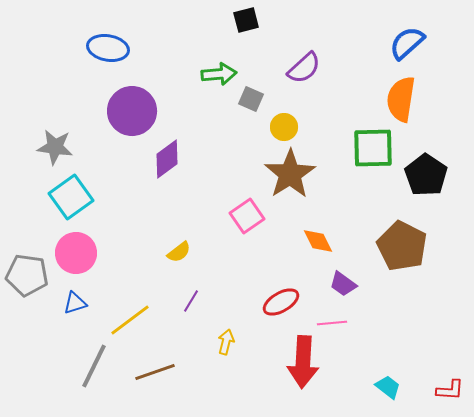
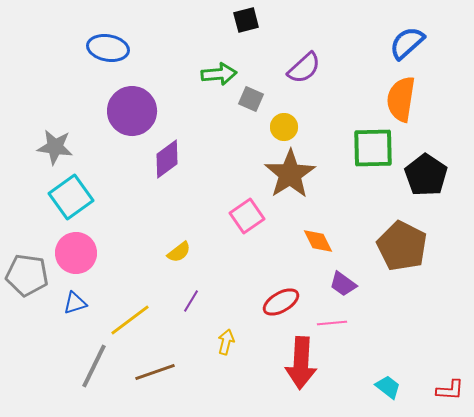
red arrow: moved 2 px left, 1 px down
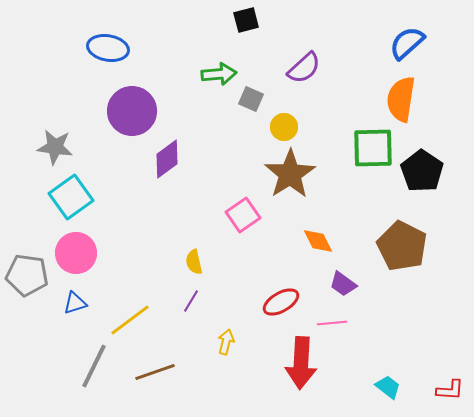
black pentagon: moved 4 px left, 4 px up
pink square: moved 4 px left, 1 px up
yellow semicircle: moved 15 px right, 10 px down; rotated 115 degrees clockwise
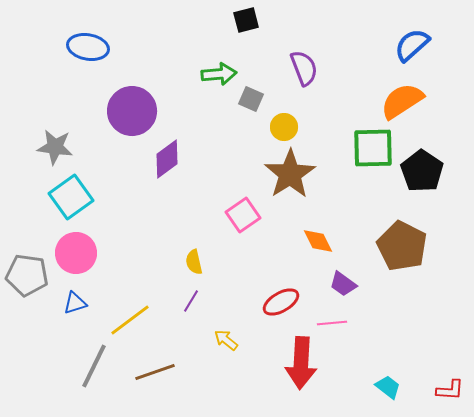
blue semicircle: moved 5 px right, 2 px down
blue ellipse: moved 20 px left, 1 px up
purple semicircle: rotated 69 degrees counterclockwise
orange semicircle: moved 1 px right, 2 px down; rotated 48 degrees clockwise
yellow arrow: moved 2 px up; rotated 65 degrees counterclockwise
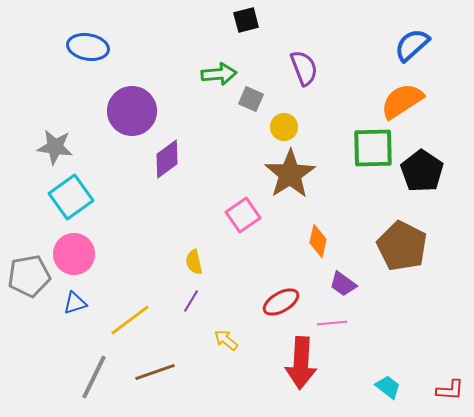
orange diamond: rotated 40 degrees clockwise
pink circle: moved 2 px left, 1 px down
gray pentagon: moved 2 px right, 1 px down; rotated 18 degrees counterclockwise
gray line: moved 11 px down
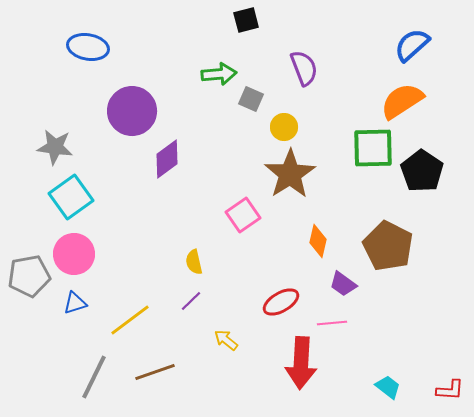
brown pentagon: moved 14 px left
purple line: rotated 15 degrees clockwise
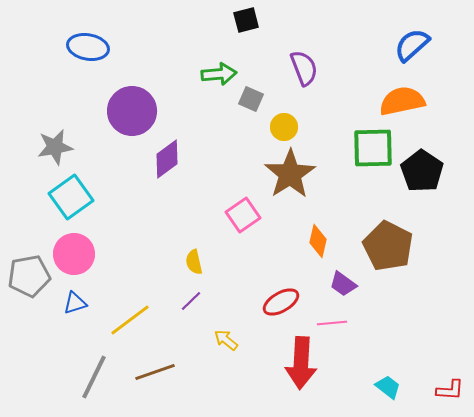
orange semicircle: rotated 21 degrees clockwise
gray star: rotated 18 degrees counterclockwise
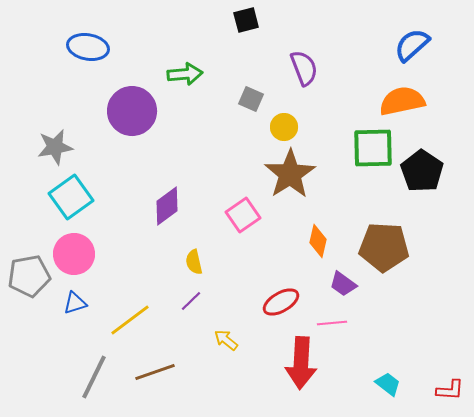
green arrow: moved 34 px left
purple diamond: moved 47 px down
brown pentagon: moved 4 px left, 1 px down; rotated 24 degrees counterclockwise
cyan trapezoid: moved 3 px up
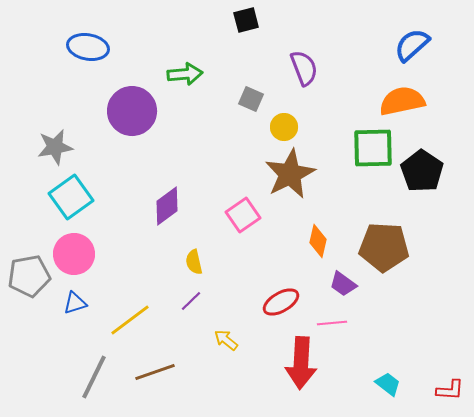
brown star: rotated 6 degrees clockwise
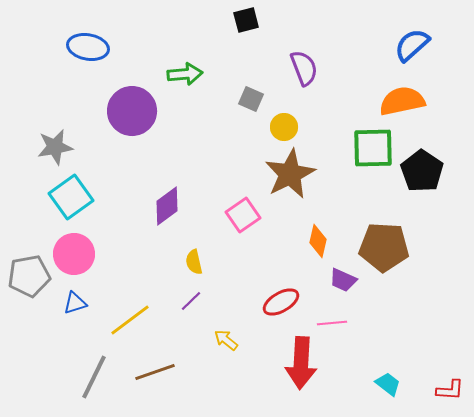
purple trapezoid: moved 4 px up; rotated 12 degrees counterclockwise
